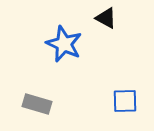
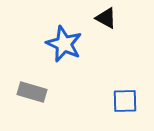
gray rectangle: moved 5 px left, 12 px up
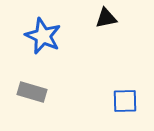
black triangle: rotated 40 degrees counterclockwise
blue star: moved 21 px left, 8 px up
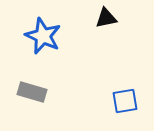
blue square: rotated 8 degrees counterclockwise
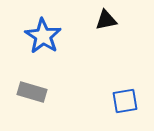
black triangle: moved 2 px down
blue star: rotated 9 degrees clockwise
